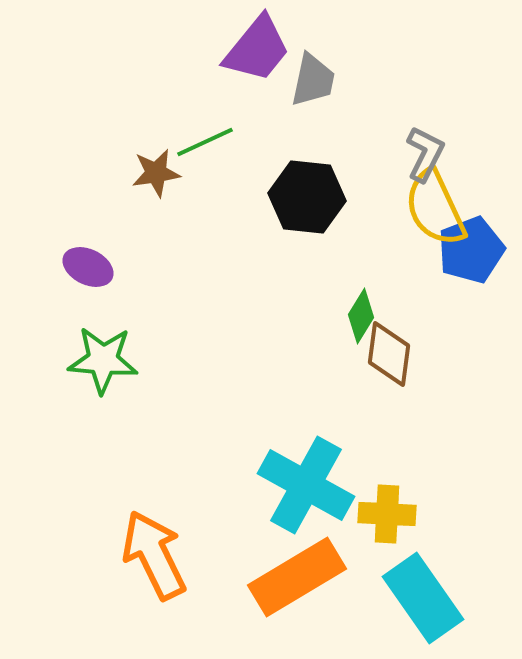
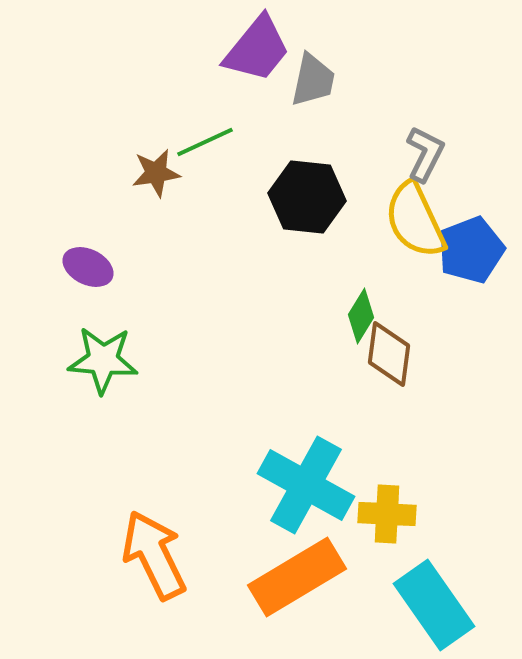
yellow semicircle: moved 20 px left, 12 px down
cyan rectangle: moved 11 px right, 7 px down
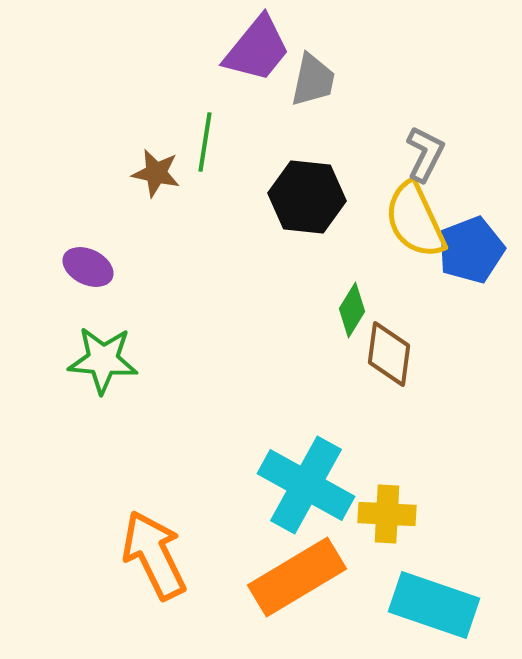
green line: rotated 56 degrees counterclockwise
brown star: rotated 21 degrees clockwise
green diamond: moved 9 px left, 6 px up
cyan rectangle: rotated 36 degrees counterclockwise
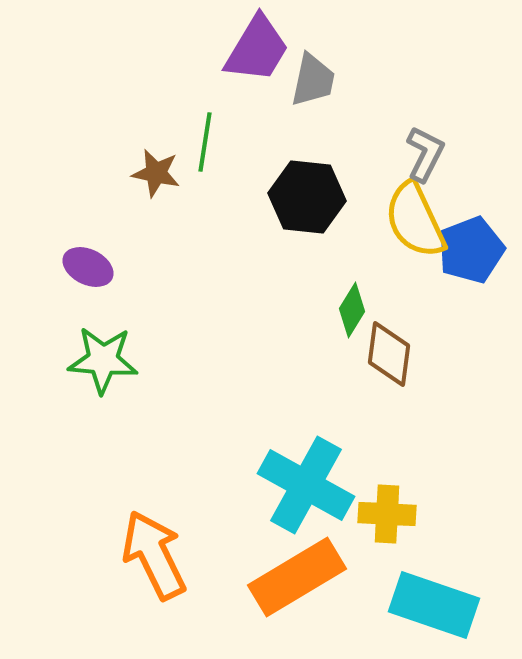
purple trapezoid: rotated 8 degrees counterclockwise
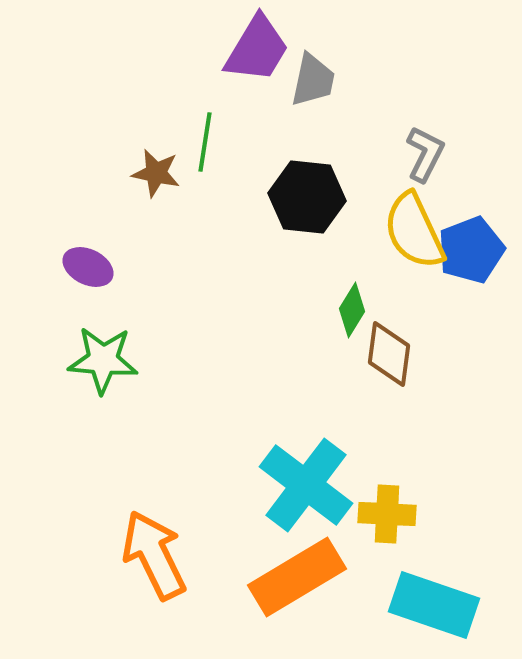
yellow semicircle: moved 1 px left, 11 px down
cyan cross: rotated 8 degrees clockwise
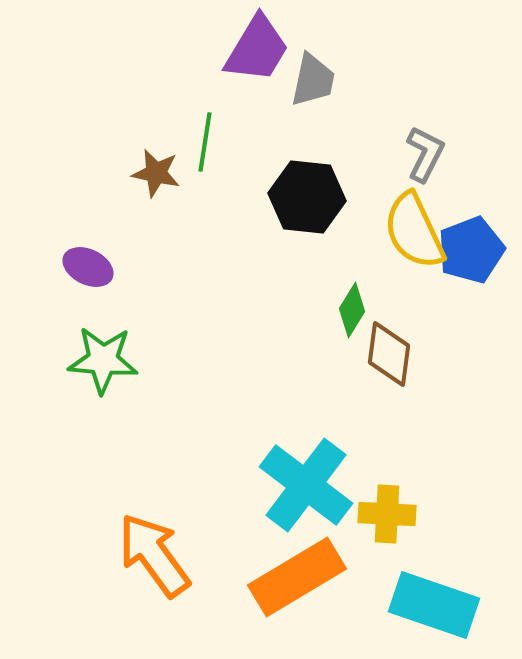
orange arrow: rotated 10 degrees counterclockwise
